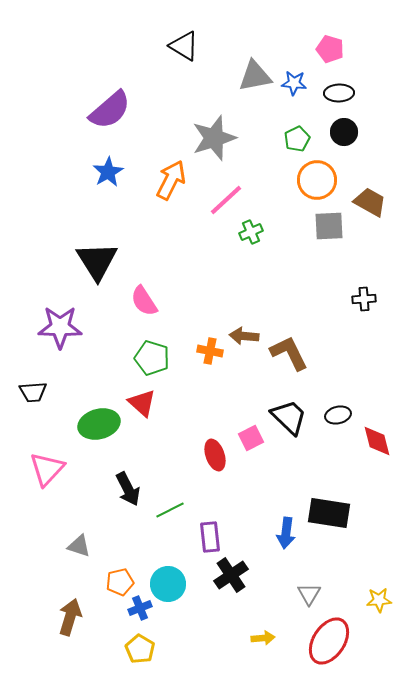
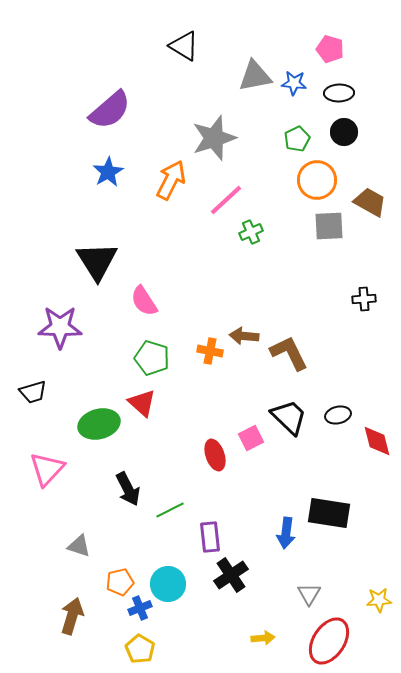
black trapezoid at (33, 392): rotated 12 degrees counterclockwise
brown arrow at (70, 617): moved 2 px right, 1 px up
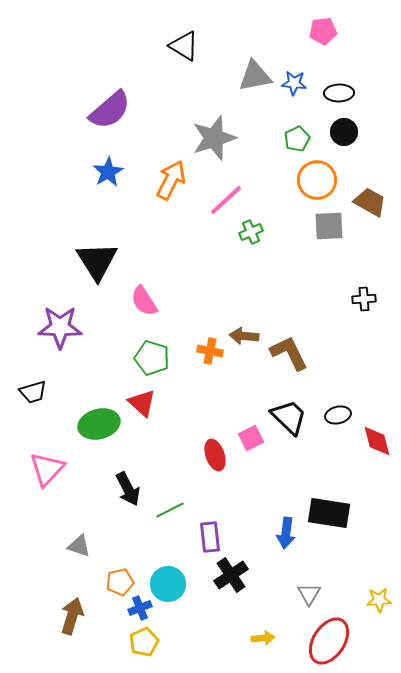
pink pentagon at (330, 49): moved 7 px left, 18 px up; rotated 24 degrees counterclockwise
yellow pentagon at (140, 649): moved 4 px right, 7 px up; rotated 16 degrees clockwise
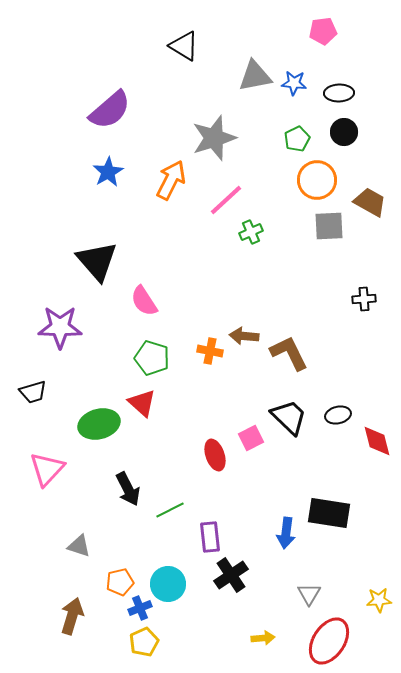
black triangle at (97, 261): rotated 9 degrees counterclockwise
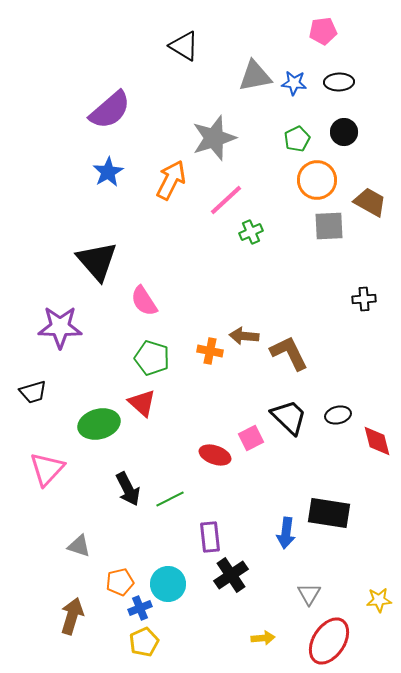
black ellipse at (339, 93): moved 11 px up
red ellipse at (215, 455): rotated 52 degrees counterclockwise
green line at (170, 510): moved 11 px up
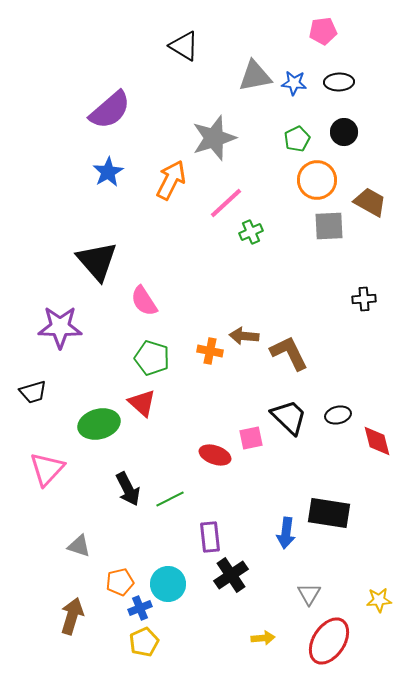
pink line at (226, 200): moved 3 px down
pink square at (251, 438): rotated 15 degrees clockwise
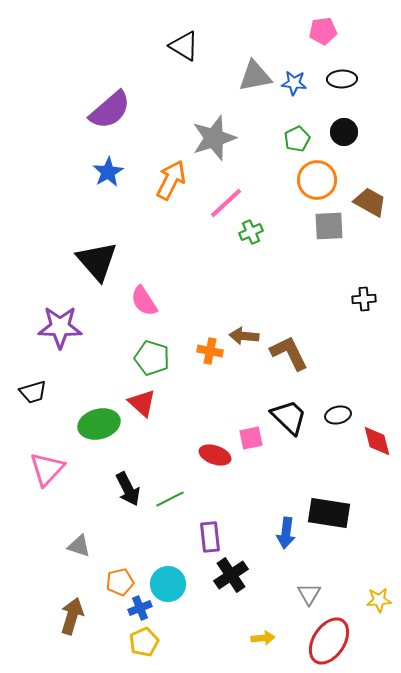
black ellipse at (339, 82): moved 3 px right, 3 px up
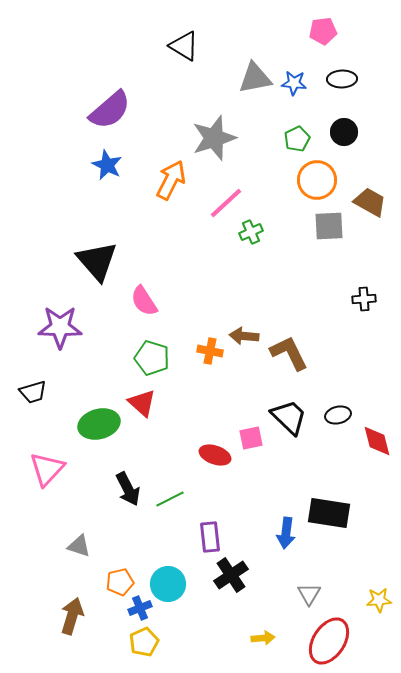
gray triangle at (255, 76): moved 2 px down
blue star at (108, 172): moved 1 px left, 7 px up; rotated 16 degrees counterclockwise
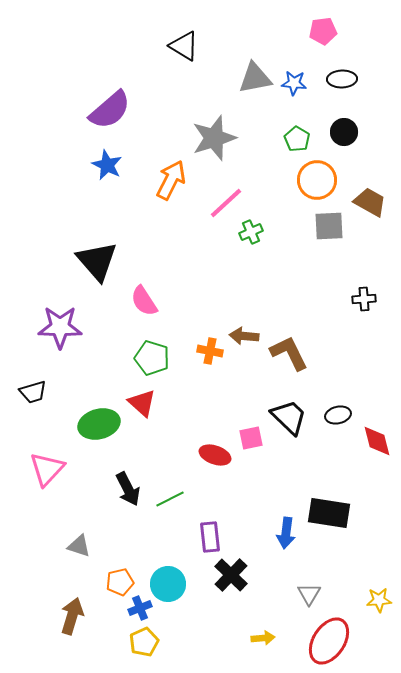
green pentagon at (297, 139): rotated 15 degrees counterclockwise
black cross at (231, 575): rotated 12 degrees counterclockwise
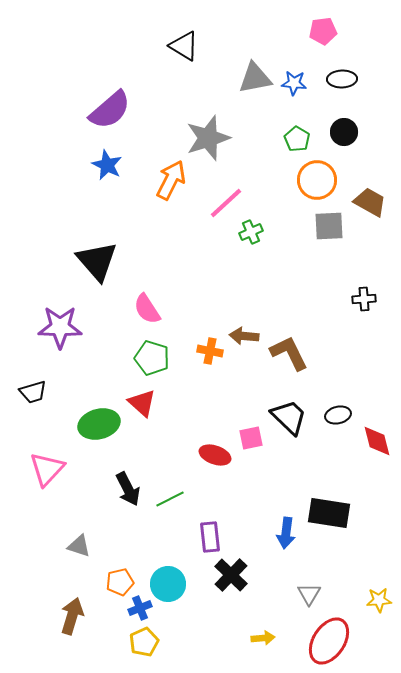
gray star at (214, 138): moved 6 px left
pink semicircle at (144, 301): moved 3 px right, 8 px down
